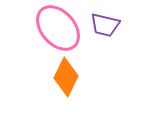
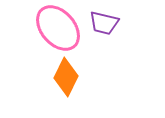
purple trapezoid: moved 1 px left, 2 px up
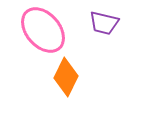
pink ellipse: moved 15 px left, 2 px down
